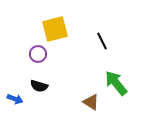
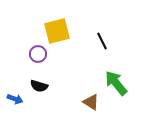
yellow square: moved 2 px right, 2 px down
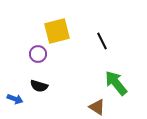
brown triangle: moved 6 px right, 5 px down
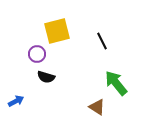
purple circle: moved 1 px left
black semicircle: moved 7 px right, 9 px up
blue arrow: moved 1 px right, 2 px down; rotated 49 degrees counterclockwise
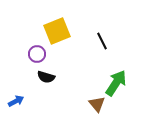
yellow square: rotated 8 degrees counterclockwise
green arrow: rotated 72 degrees clockwise
brown triangle: moved 3 px up; rotated 18 degrees clockwise
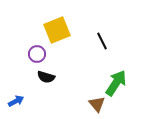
yellow square: moved 1 px up
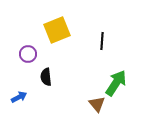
black line: rotated 30 degrees clockwise
purple circle: moved 9 px left
black semicircle: rotated 66 degrees clockwise
blue arrow: moved 3 px right, 4 px up
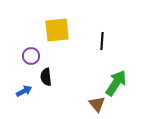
yellow square: rotated 16 degrees clockwise
purple circle: moved 3 px right, 2 px down
blue arrow: moved 5 px right, 6 px up
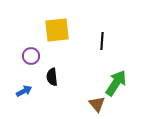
black semicircle: moved 6 px right
